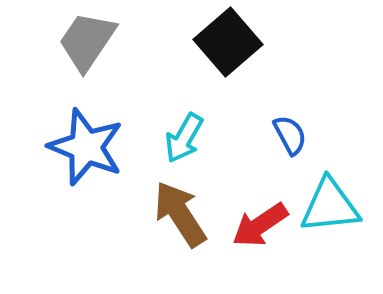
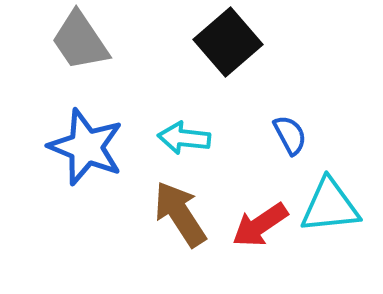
gray trapezoid: moved 7 px left; rotated 68 degrees counterclockwise
cyan arrow: rotated 66 degrees clockwise
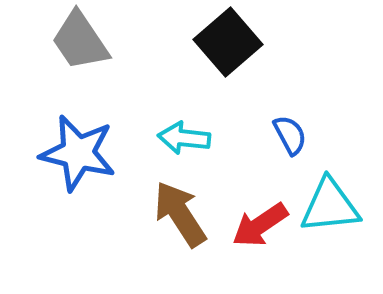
blue star: moved 8 px left, 6 px down; rotated 8 degrees counterclockwise
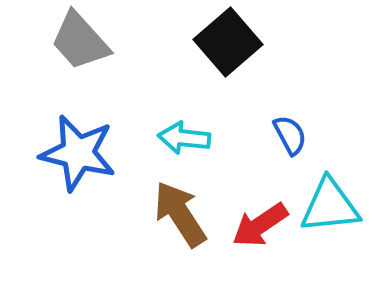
gray trapezoid: rotated 8 degrees counterclockwise
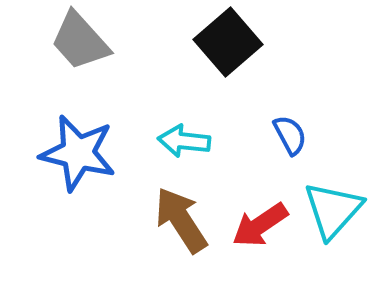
cyan arrow: moved 3 px down
cyan triangle: moved 3 px right, 4 px down; rotated 42 degrees counterclockwise
brown arrow: moved 1 px right, 6 px down
